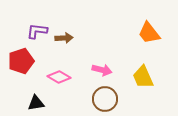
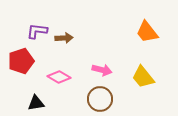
orange trapezoid: moved 2 px left, 1 px up
yellow trapezoid: rotated 15 degrees counterclockwise
brown circle: moved 5 px left
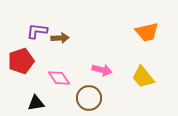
orange trapezoid: rotated 65 degrees counterclockwise
brown arrow: moved 4 px left
pink diamond: moved 1 px down; rotated 25 degrees clockwise
brown circle: moved 11 px left, 1 px up
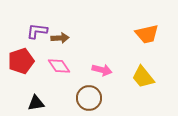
orange trapezoid: moved 2 px down
pink diamond: moved 12 px up
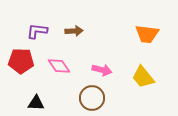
orange trapezoid: rotated 20 degrees clockwise
brown arrow: moved 14 px right, 7 px up
red pentagon: rotated 20 degrees clockwise
brown circle: moved 3 px right
black triangle: rotated 12 degrees clockwise
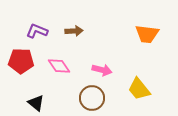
purple L-shape: rotated 15 degrees clockwise
yellow trapezoid: moved 4 px left, 12 px down
black triangle: rotated 36 degrees clockwise
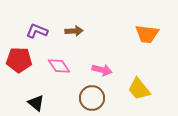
red pentagon: moved 2 px left, 1 px up
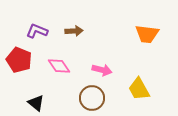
red pentagon: rotated 20 degrees clockwise
yellow trapezoid: rotated 10 degrees clockwise
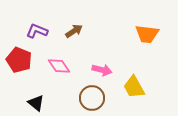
brown arrow: rotated 30 degrees counterclockwise
yellow trapezoid: moved 5 px left, 2 px up
